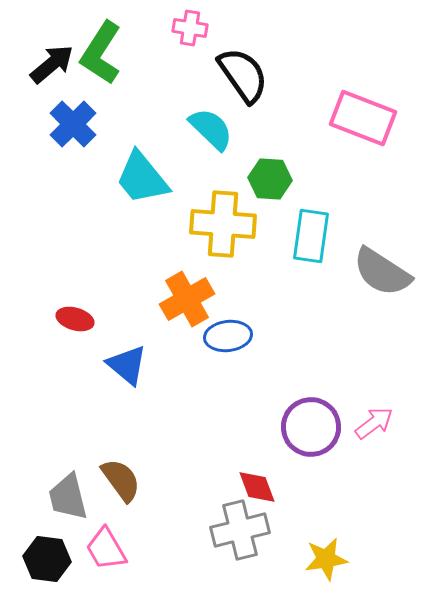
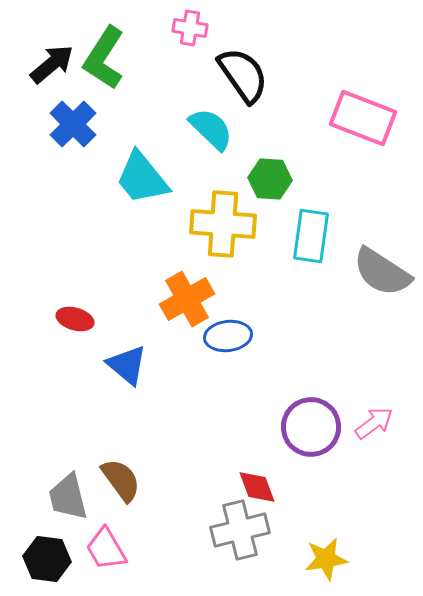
green L-shape: moved 3 px right, 5 px down
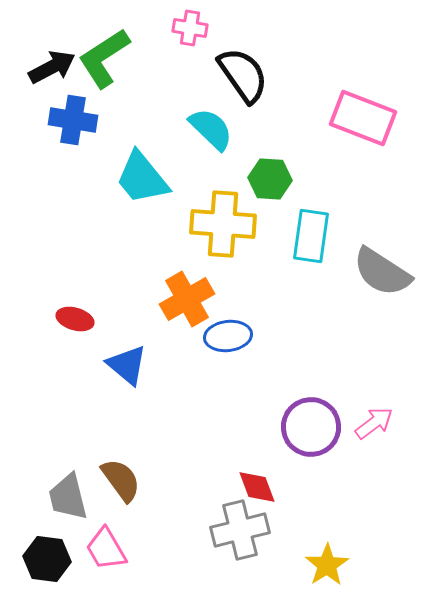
green L-shape: rotated 24 degrees clockwise
black arrow: moved 3 px down; rotated 12 degrees clockwise
blue cross: moved 4 px up; rotated 36 degrees counterclockwise
yellow star: moved 1 px right, 6 px down; rotated 24 degrees counterclockwise
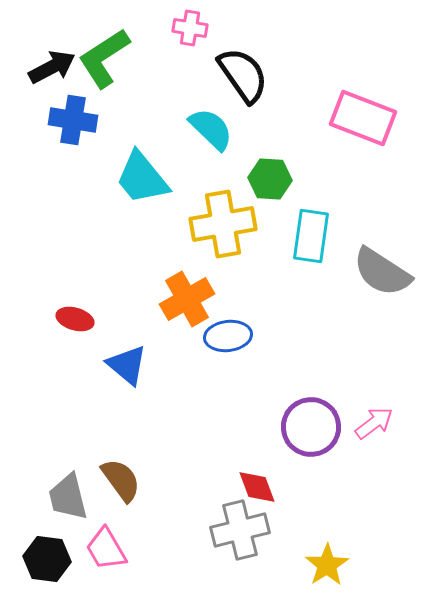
yellow cross: rotated 14 degrees counterclockwise
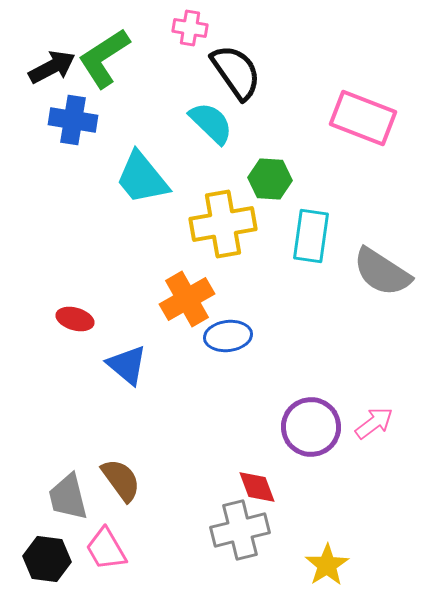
black semicircle: moved 7 px left, 3 px up
cyan semicircle: moved 6 px up
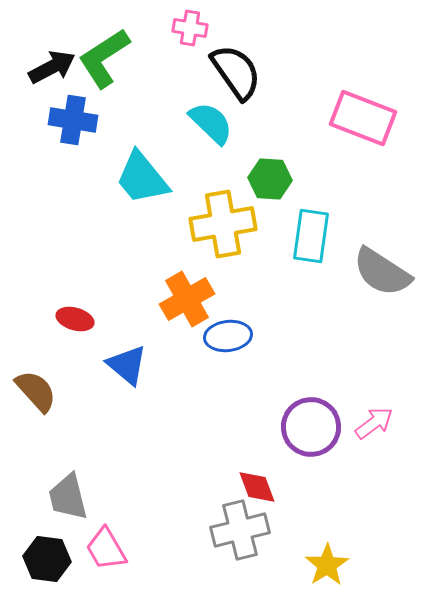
brown semicircle: moved 85 px left, 89 px up; rotated 6 degrees counterclockwise
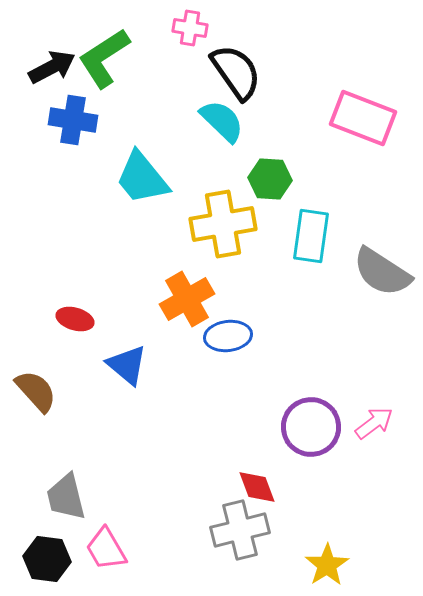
cyan semicircle: moved 11 px right, 2 px up
gray trapezoid: moved 2 px left
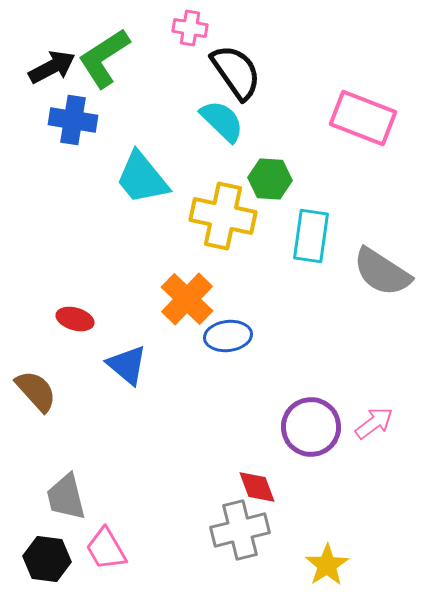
yellow cross: moved 8 px up; rotated 22 degrees clockwise
orange cross: rotated 16 degrees counterclockwise
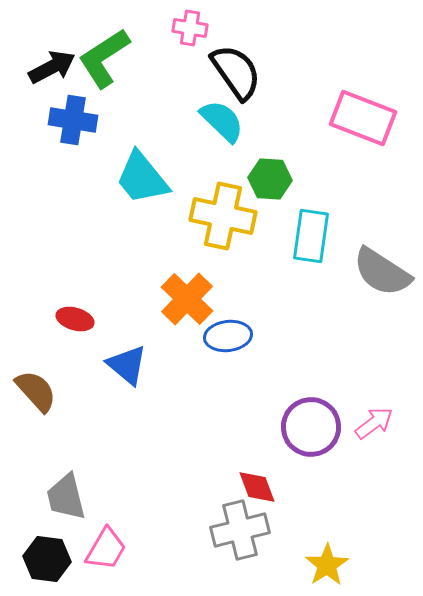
pink trapezoid: rotated 120 degrees counterclockwise
